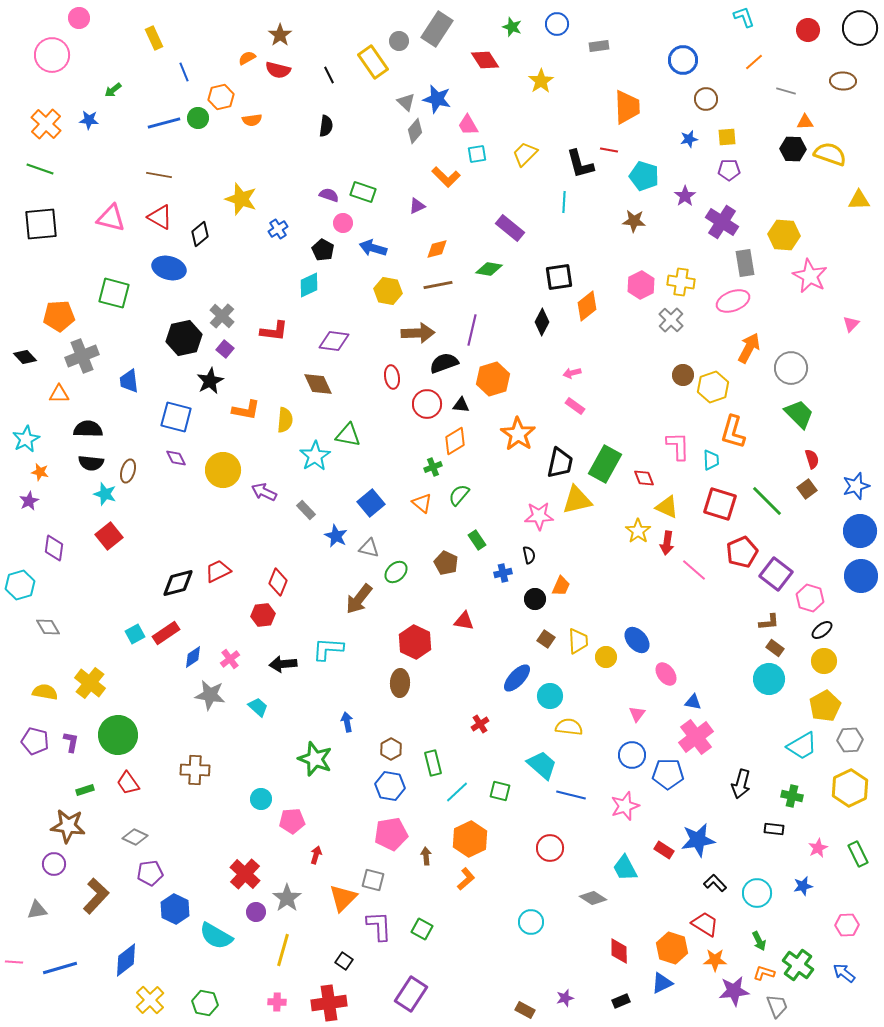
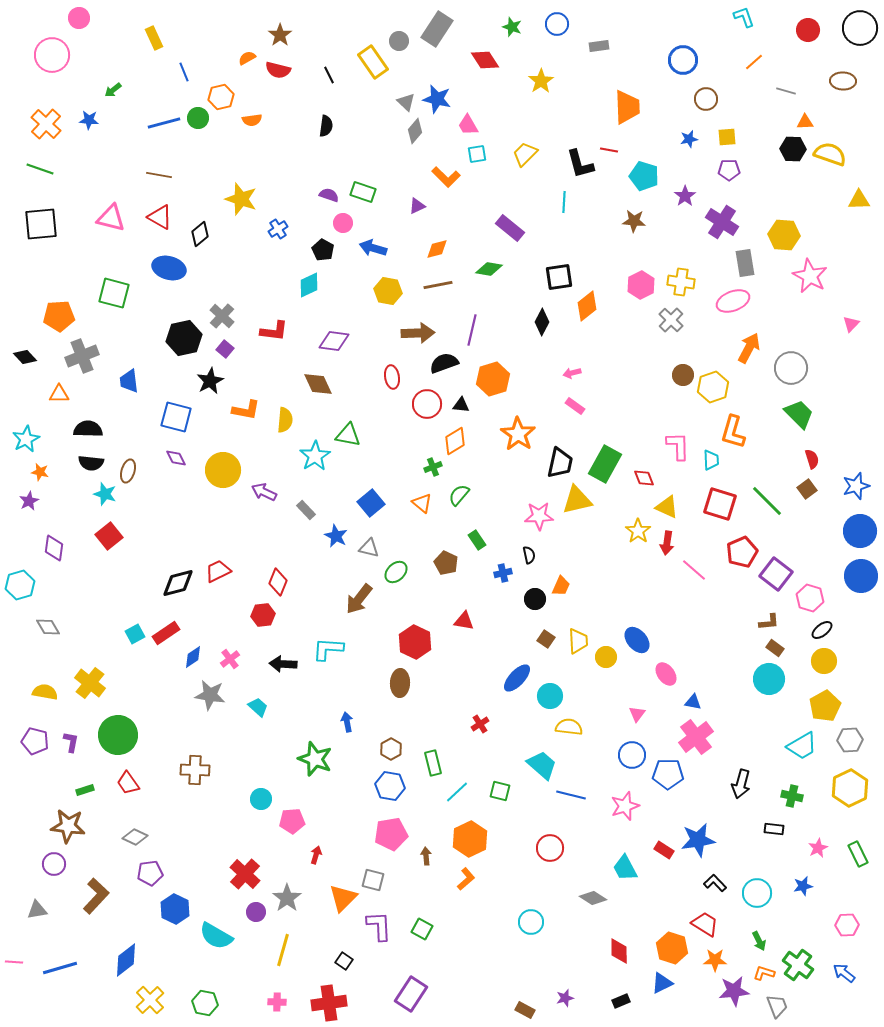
black arrow at (283, 664): rotated 8 degrees clockwise
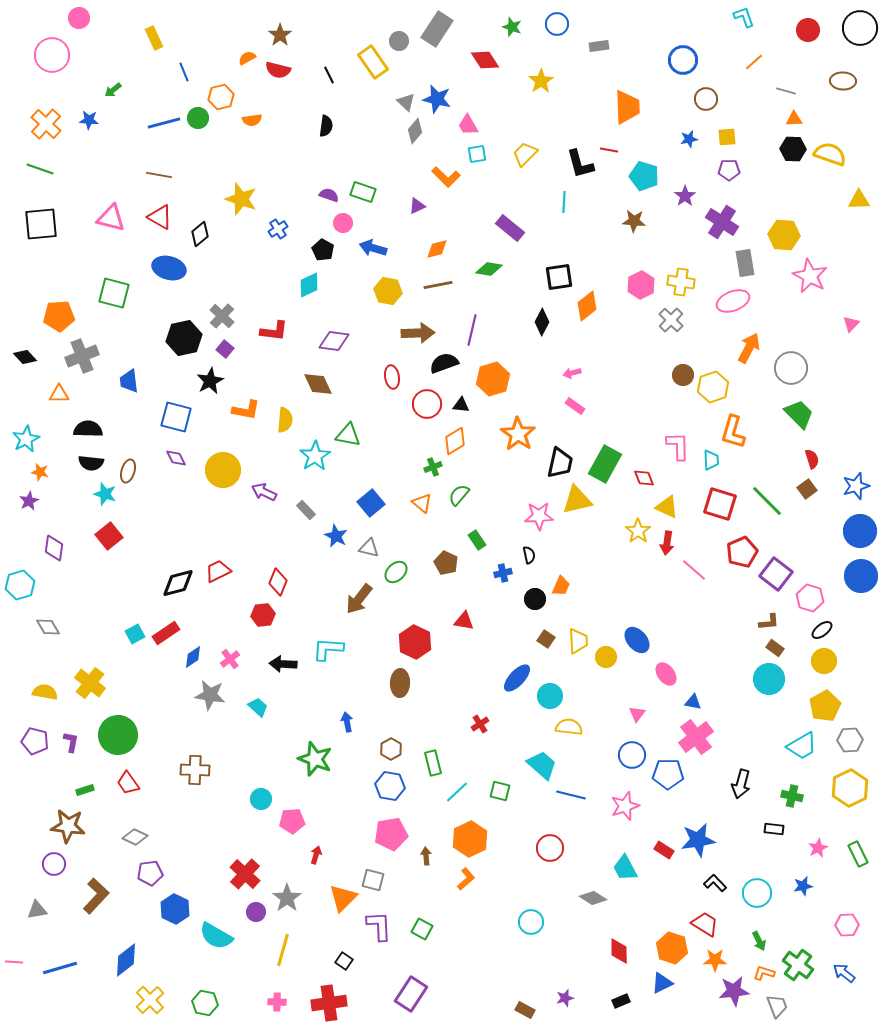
orange triangle at (805, 122): moved 11 px left, 3 px up
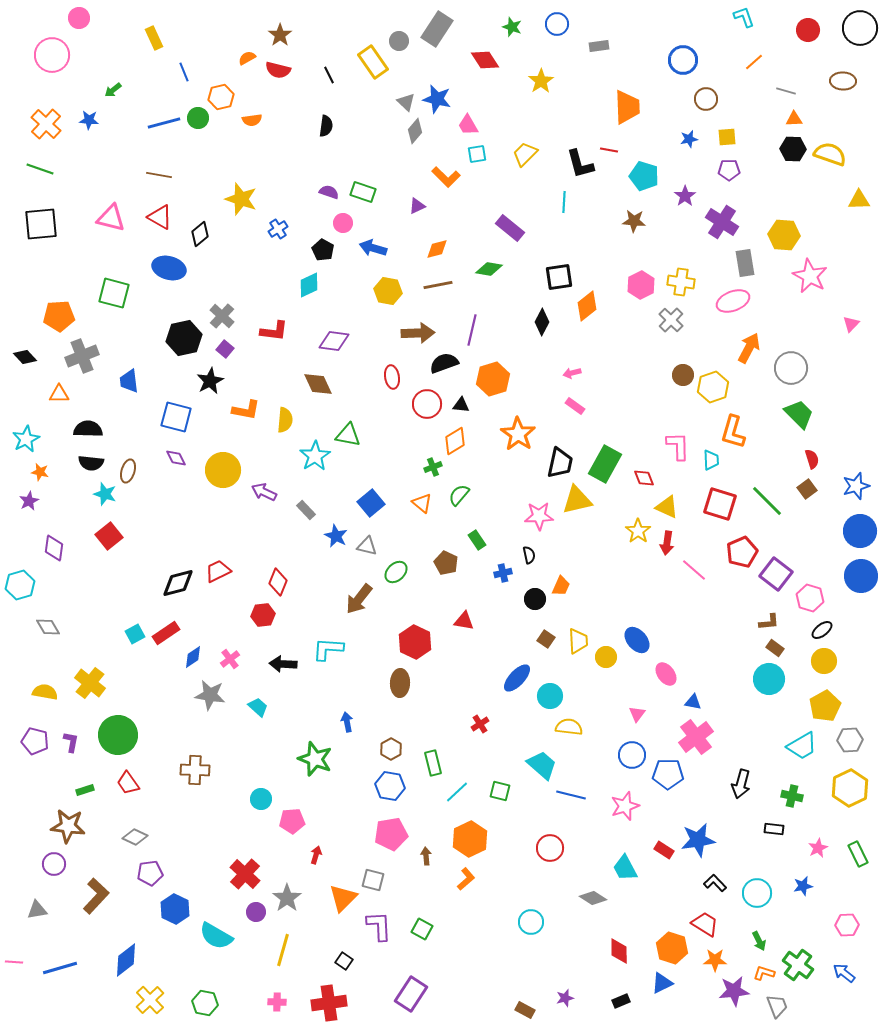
purple semicircle at (329, 195): moved 3 px up
gray triangle at (369, 548): moved 2 px left, 2 px up
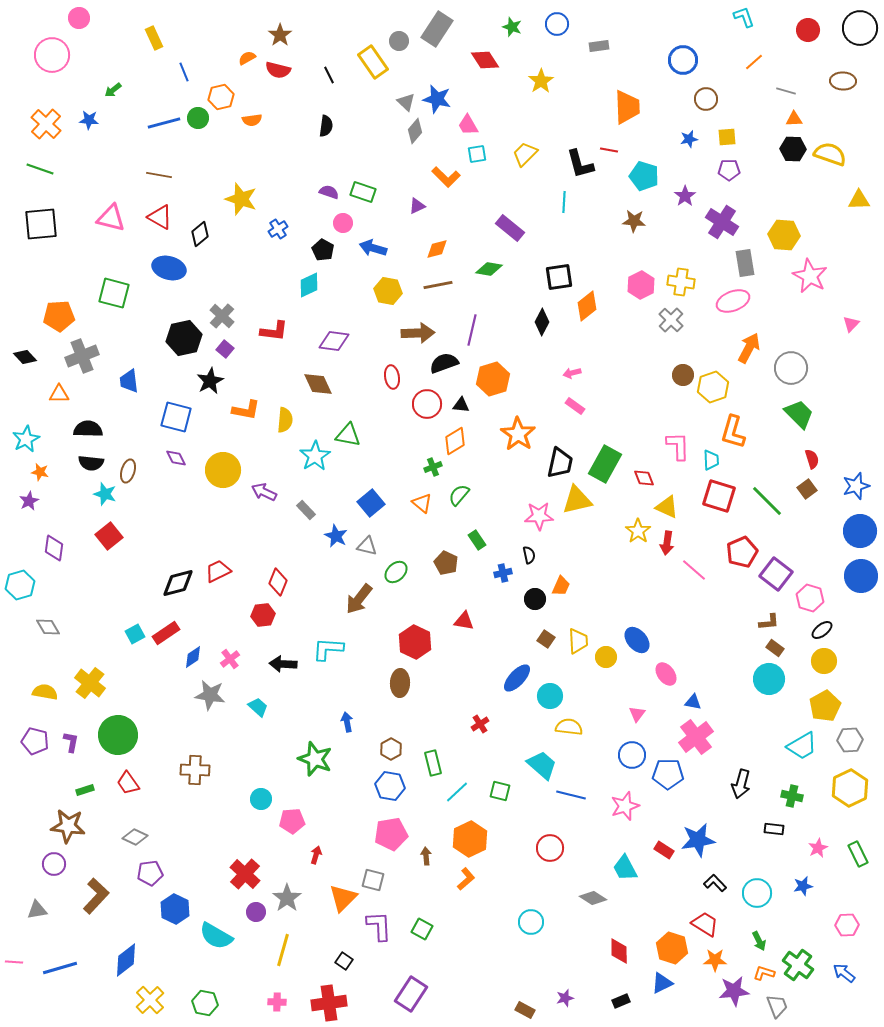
red square at (720, 504): moved 1 px left, 8 px up
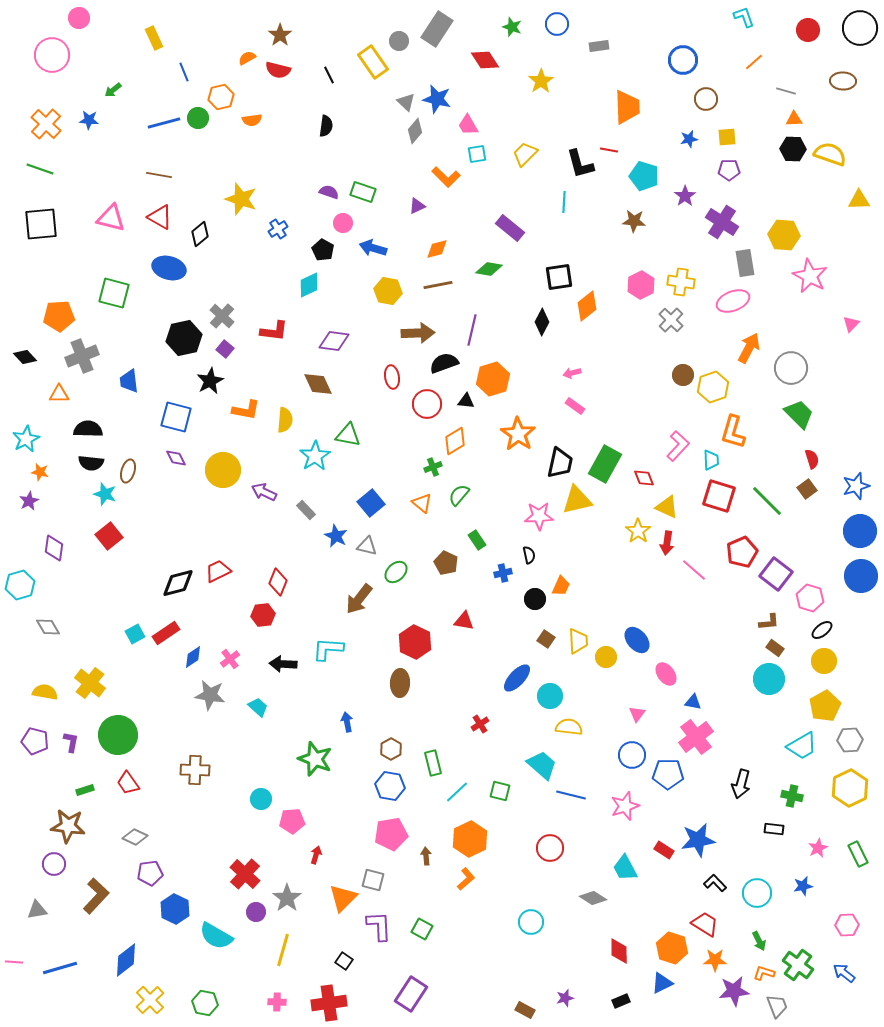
black triangle at (461, 405): moved 5 px right, 4 px up
pink L-shape at (678, 446): rotated 44 degrees clockwise
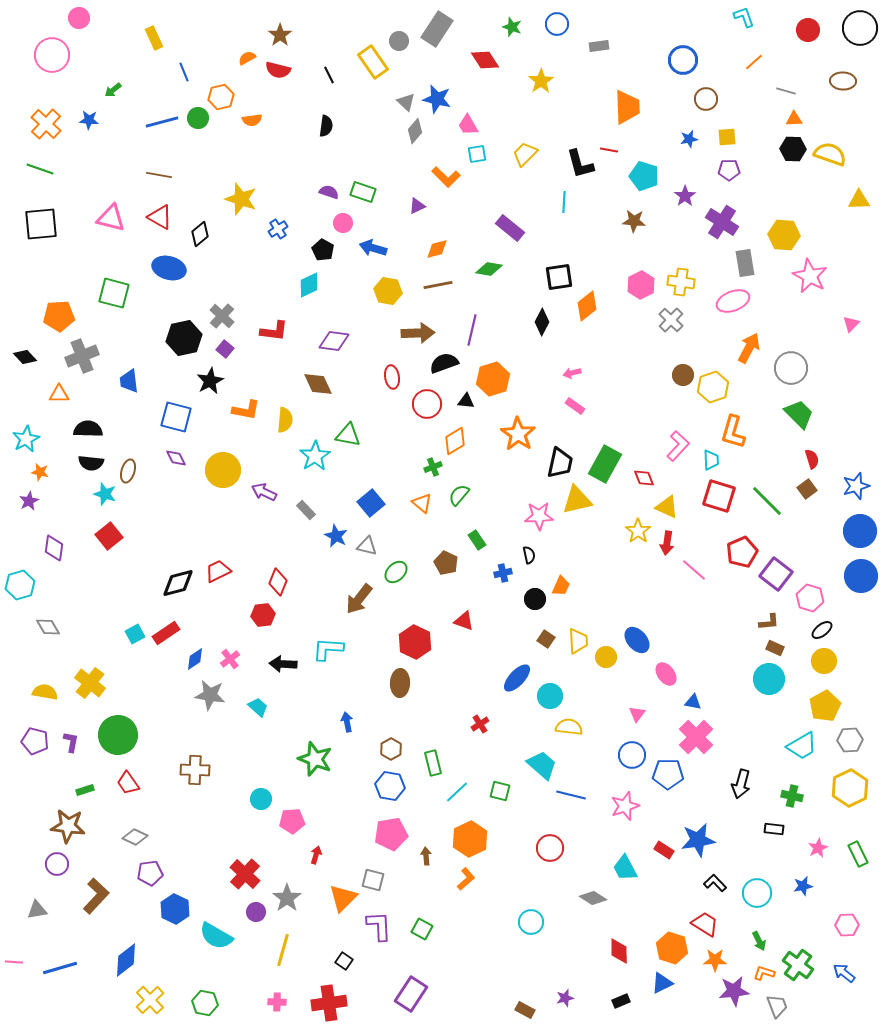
blue line at (164, 123): moved 2 px left, 1 px up
red triangle at (464, 621): rotated 10 degrees clockwise
brown rectangle at (775, 648): rotated 12 degrees counterclockwise
blue diamond at (193, 657): moved 2 px right, 2 px down
pink cross at (696, 737): rotated 8 degrees counterclockwise
purple circle at (54, 864): moved 3 px right
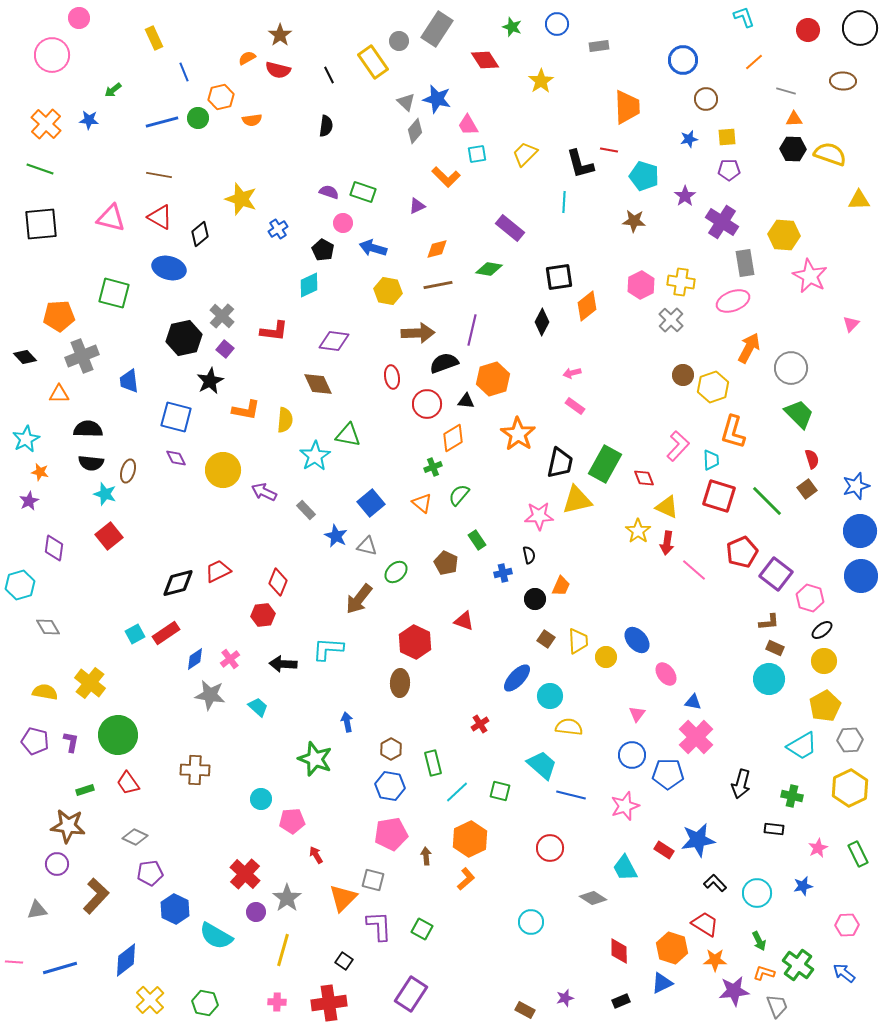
orange diamond at (455, 441): moved 2 px left, 3 px up
red arrow at (316, 855): rotated 48 degrees counterclockwise
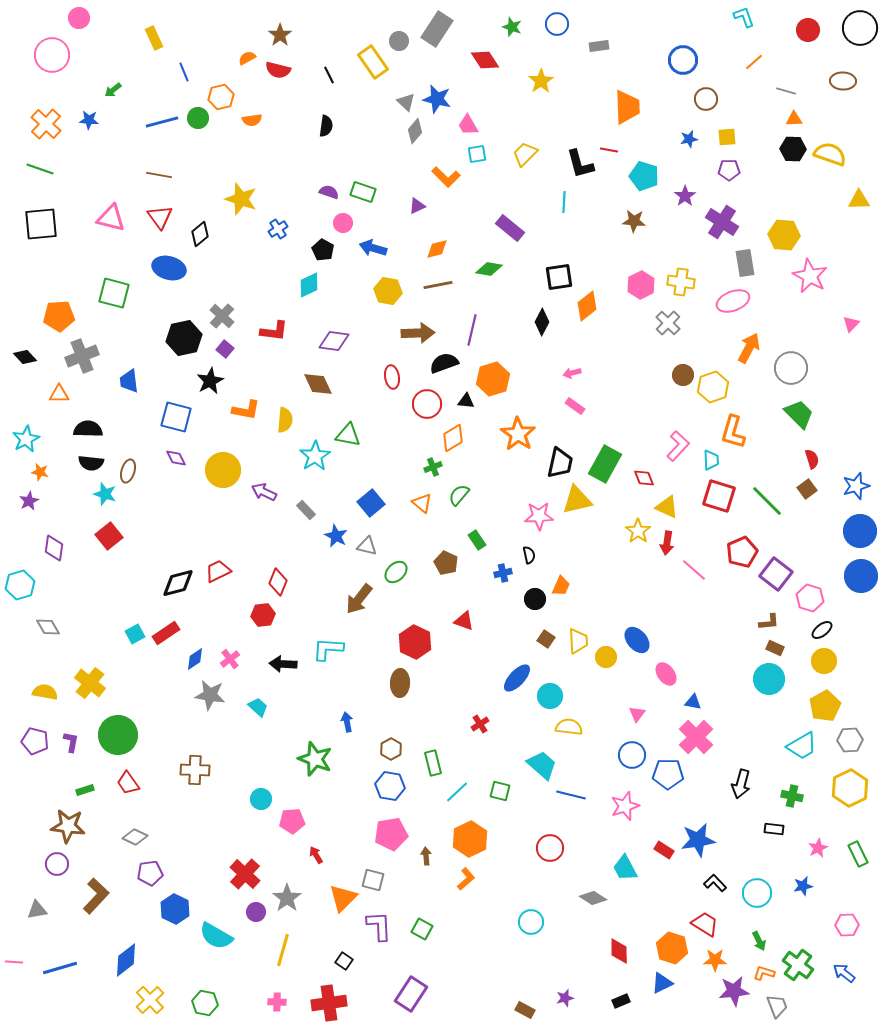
red triangle at (160, 217): rotated 24 degrees clockwise
gray cross at (671, 320): moved 3 px left, 3 px down
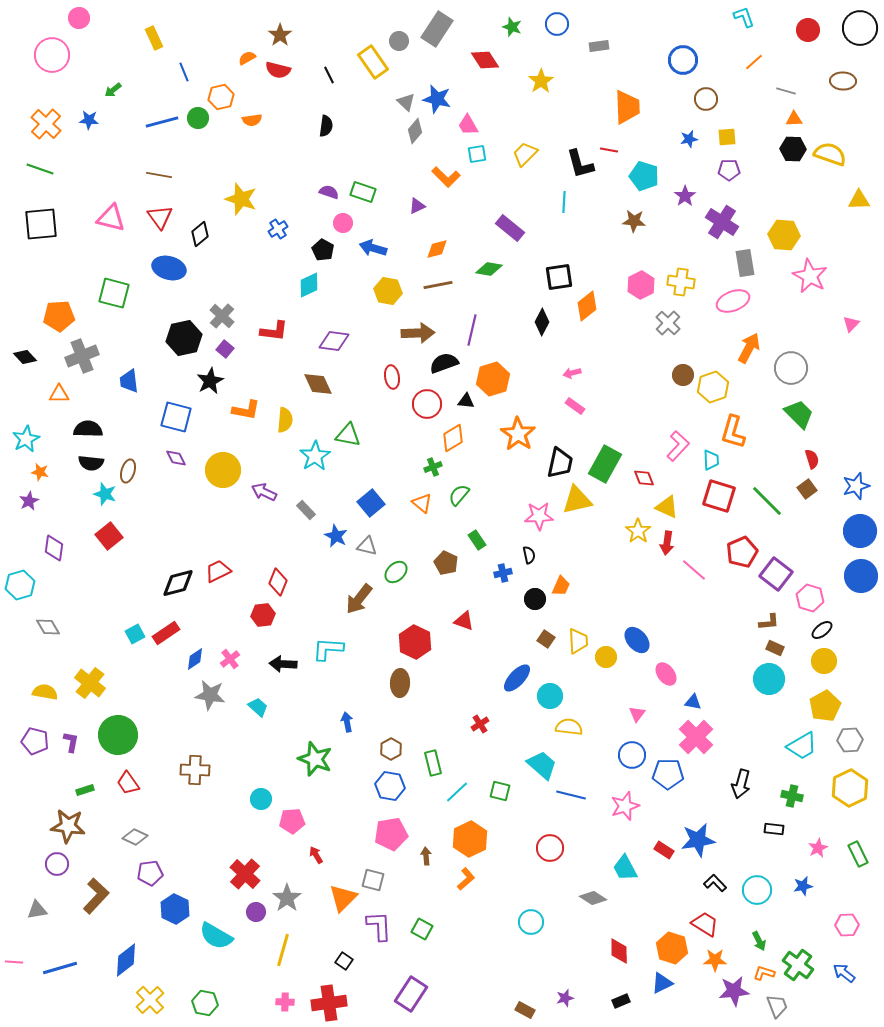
cyan circle at (757, 893): moved 3 px up
pink cross at (277, 1002): moved 8 px right
